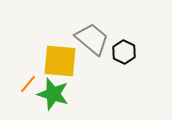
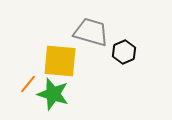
gray trapezoid: moved 1 px left, 7 px up; rotated 24 degrees counterclockwise
black hexagon: rotated 10 degrees clockwise
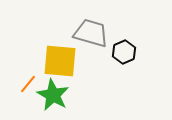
gray trapezoid: moved 1 px down
green star: moved 1 px down; rotated 12 degrees clockwise
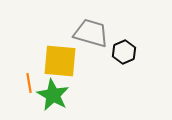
orange line: moved 1 px right, 1 px up; rotated 48 degrees counterclockwise
